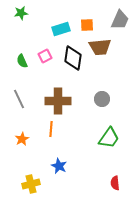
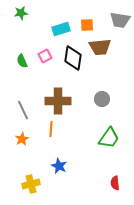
gray trapezoid: rotated 75 degrees clockwise
gray line: moved 4 px right, 11 px down
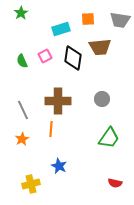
green star: rotated 24 degrees counterclockwise
orange square: moved 1 px right, 6 px up
red semicircle: rotated 72 degrees counterclockwise
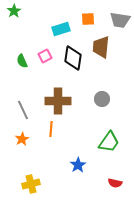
green star: moved 7 px left, 2 px up
brown trapezoid: moved 1 px right; rotated 100 degrees clockwise
green trapezoid: moved 4 px down
blue star: moved 19 px right, 1 px up; rotated 14 degrees clockwise
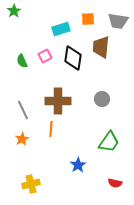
gray trapezoid: moved 2 px left, 1 px down
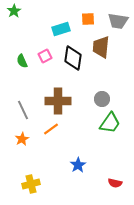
orange line: rotated 49 degrees clockwise
green trapezoid: moved 1 px right, 19 px up
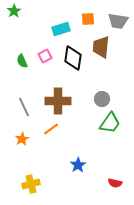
gray line: moved 1 px right, 3 px up
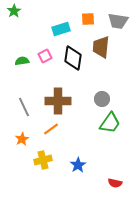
green semicircle: rotated 104 degrees clockwise
yellow cross: moved 12 px right, 24 px up
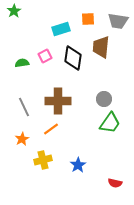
green semicircle: moved 2 px down
gray circle: moved 2 px right
